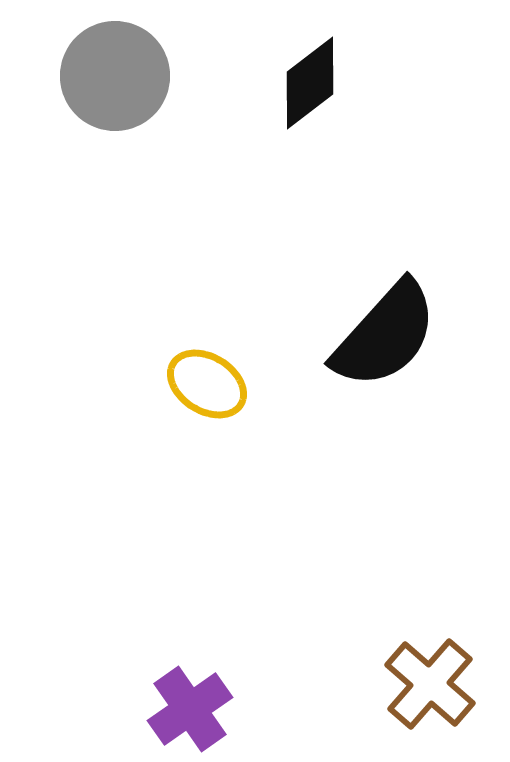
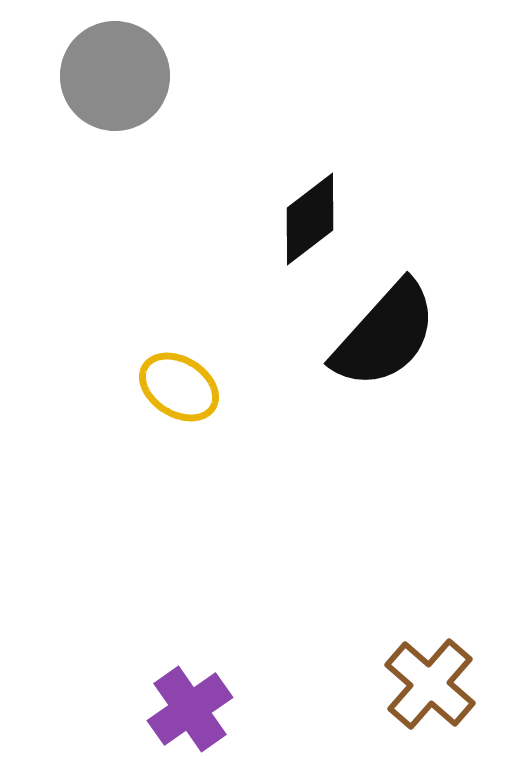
black diamond: moved 136 px down
yellow ellipse: moved 28 px left, 3 px down
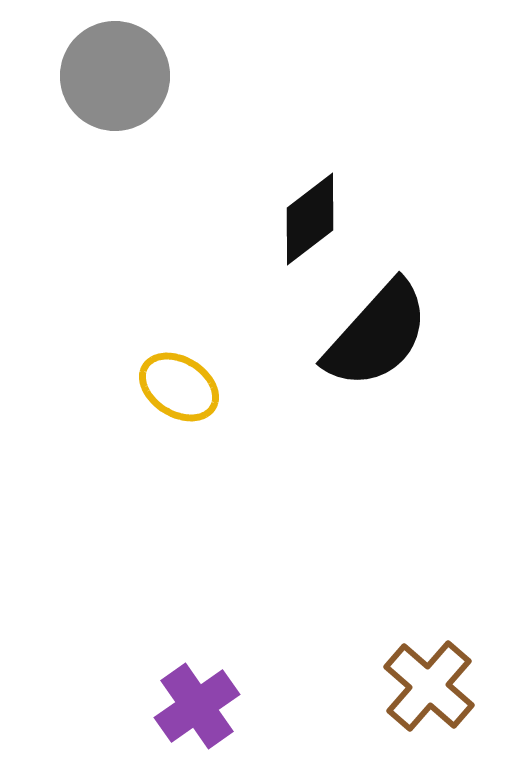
black semicircle: moved 8 px left
brown cross: moved 1 px left, 2 px down
purple cross: moved 7 px right, 3 px up
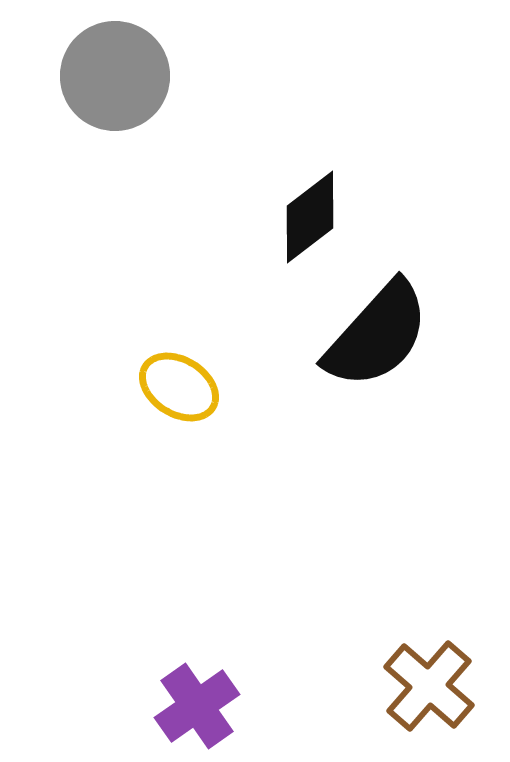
black diamond: moved 2 px up
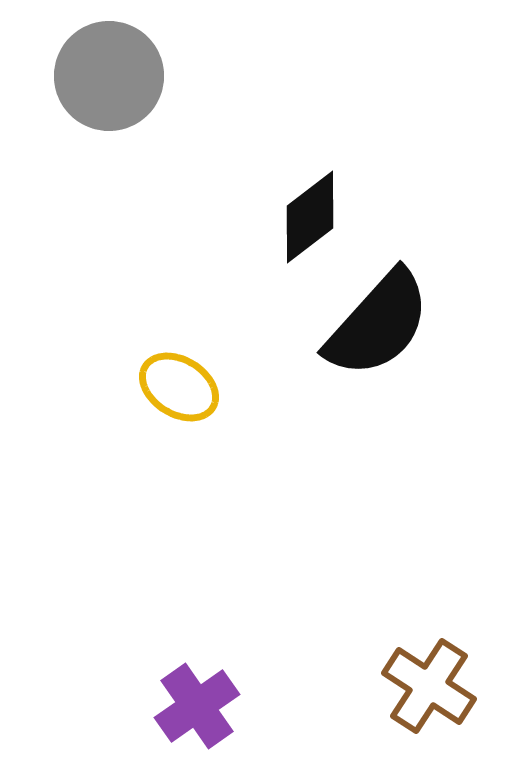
gray circle: moved 6 px left
black semicircle: moved 1 px right, 11 px up
brown cross: rotated 8 degrees counterclockwise
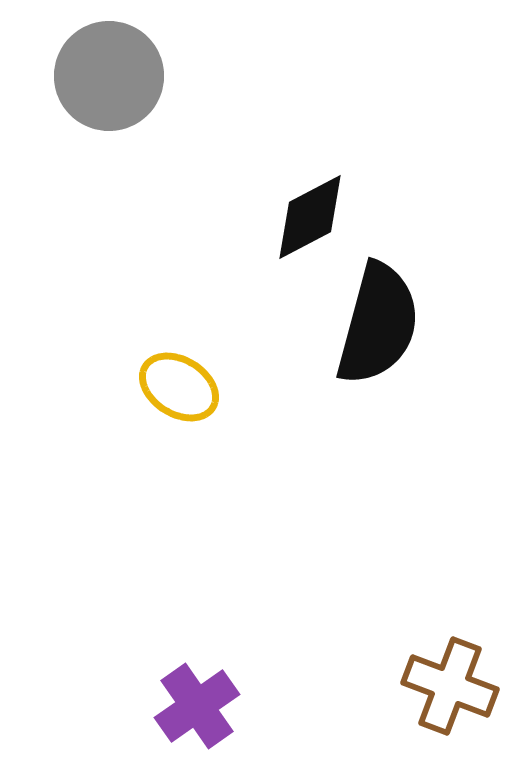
black diamond: rotated 10 degrees clockwise
black semicircle: rotated 27 degrees counterclockwise
brown cross: moved 21 px right; rotated 12 degrees counterclockwise
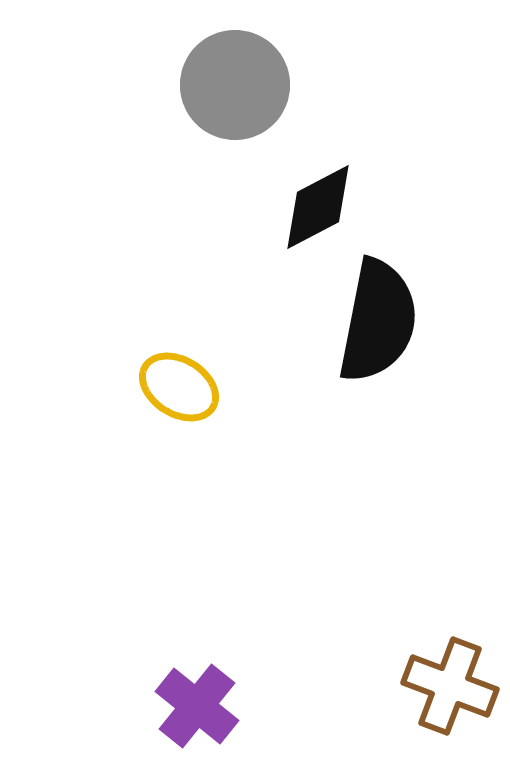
gray circle: moved 126 px right, 9 px down
black diamond: moved 8 px right, 10 px up
black semicircle: moved 3 px up; rotated 4 degrees counterclockwise
purple cross: rotated 16 degrees counterclockwise
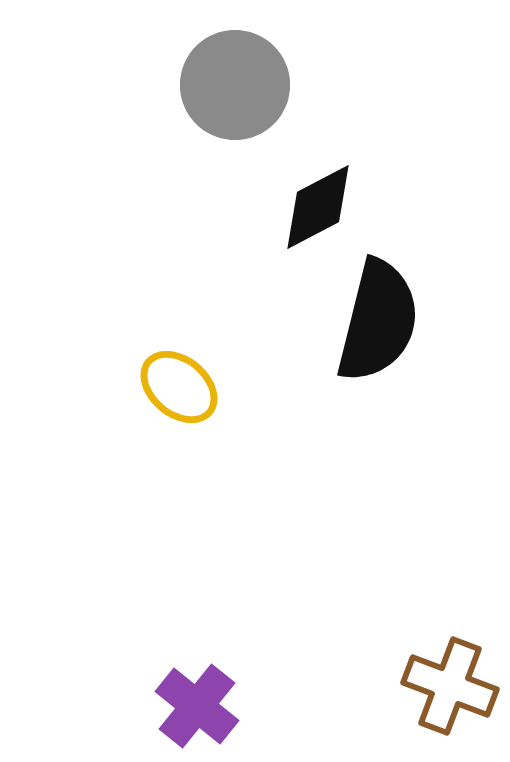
black semicircle: rotated 3 degrees clockwise
yellow ellipse: rotated 8 degrees clockwise
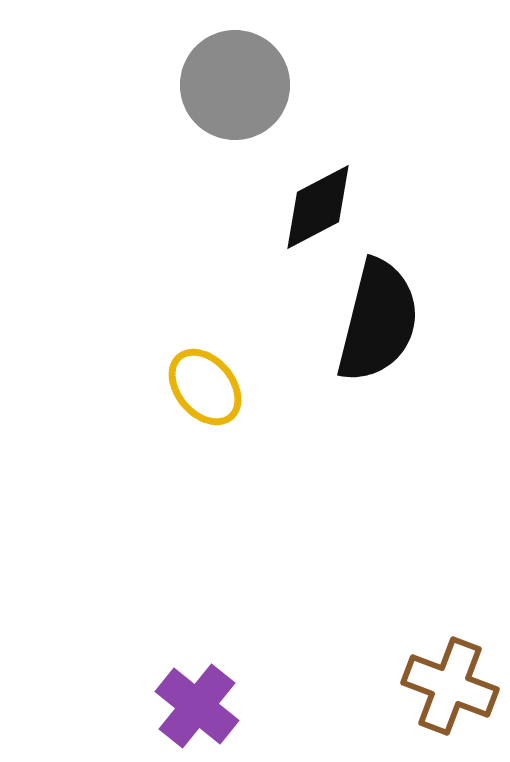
yellow ellipse: moved 26 px right; rotated 10 degrees clockwise
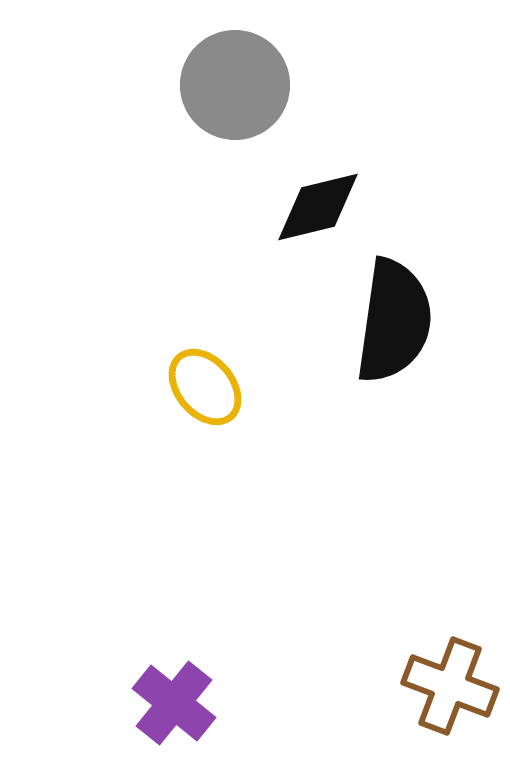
black diamond: rotated 14 degrees clockwise
black semicircle: moved 16 px right; rotated 6 degrees counterclockwise
purple cross: moved 23 px left, 3 px up
